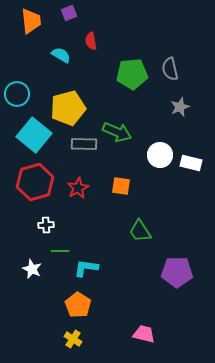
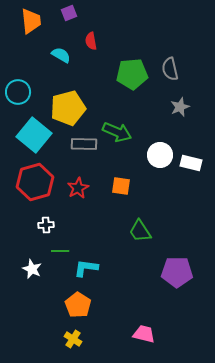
cyan circle: moved 1 px right, 2 px up
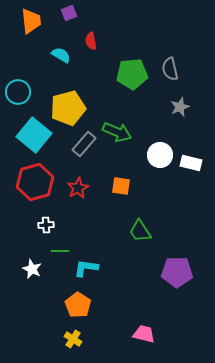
gray rectangle: rotated 50 degrees counterclockwise
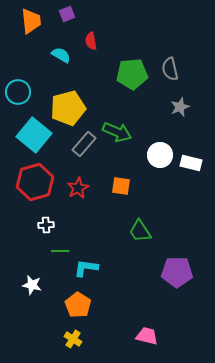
purple square: moved 2 px left, 1 px down
white star: moved 16 px down; rotated 12 degrees counterclockwise
pink trapezoid: moved 3 px right, 2 px down
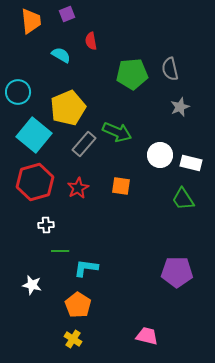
yellow pentagon: rotated 8 degrees counterclockwise
green trapezoid: moved 43 px right, 32 px up
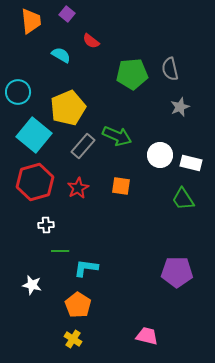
purple square: rotated 28 degrees counterclockwise
red semicircle: rotated 42 degrees counterclockwise
green arrow: moved 4 px down
gray rectangle: moved 1 px left, 2 px down
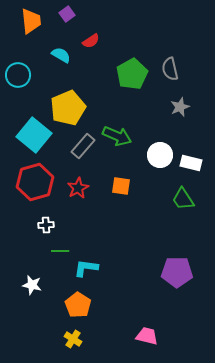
purple square: rotated 14 degrees clockwise
red semicircle: rotated 72 degrees counterclockwise
green pentagon: rotated 24 degrees counterclockwise
cyan circle: moved 17 px up
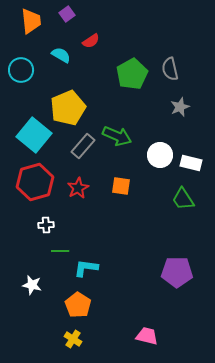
cyan circle: moved 3 px right, 5 px up
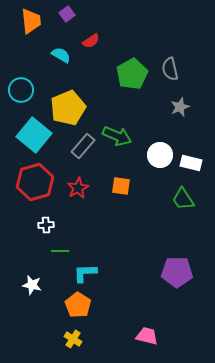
cyan circle: moved 20 px down
cyan L-shape: moved 1 px left, 5 px down; rotated 10 degrees counterclockwise
